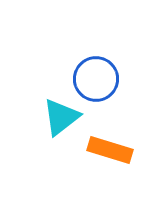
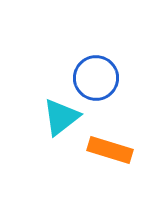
blue circle: moved 1 px up
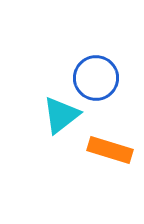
cyan triangle: moved 2 px up
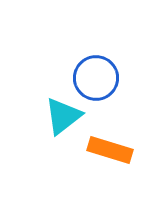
cyan triangle: moved 2 px right, 1 px down
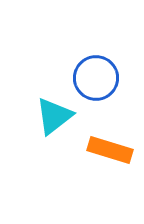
cyan triangle: moved 9 px left
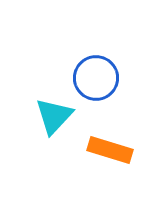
cyan triangle: rotated 9 degrees counterclockwise
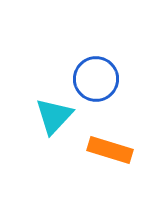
blue circle: moved 1 px down
